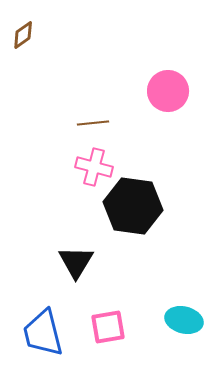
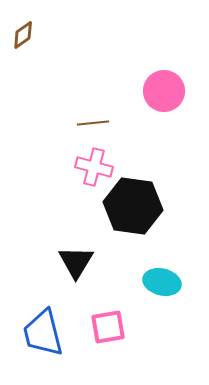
pink circle: moved 4 px left
cyan ellipse: moved 22 px left, 38 px up
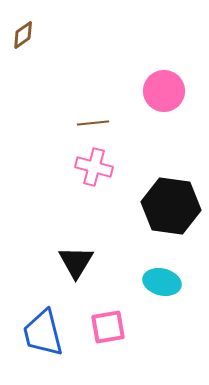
black hexagon: moved 38 px right
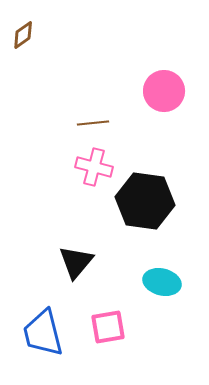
black hexagon: moved 26 px left, 5 px up
black triangle: rotated 9 degrees clockwise
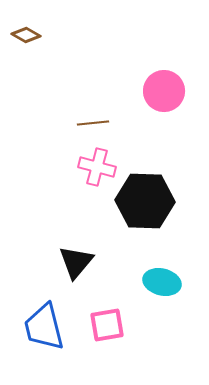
brown diamond: moved 3 px right; rotated 64 degrees clockwise
pink cross: moved 3 px right
black hexagon: rotated 6 degrees counterclockwise
pink square: moved 1 px left, 2 px up
blue trapezoid: moved 1 px right, 6 px up
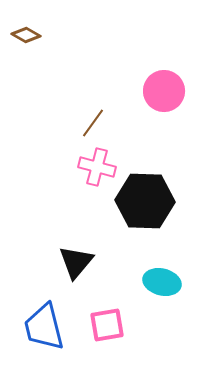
brown line: rotated 48 degrees counterclockwise
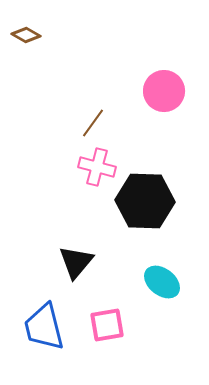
cyan ellipse: rotated 24 degrees clockwise
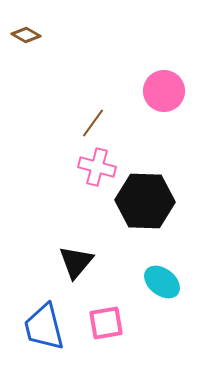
pink square: moved 1 px left, 2 px up
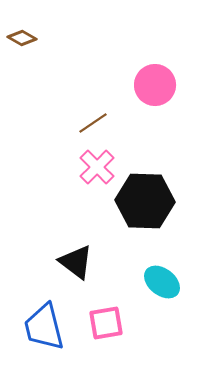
brown diamond: moved 4 px left, 3 px down
pink circle: moved 9 px left, 6 px up
brown line: rotated 20 degrees clockwise
pink cross: rotated 30 degrees clockwise
black triangle: rotated 33 degrees counterclockwise
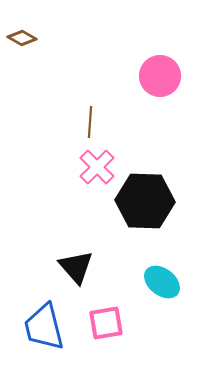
pink circle: moved 5 px right, 9 px up
brown line: moved 3 px left, 1 px up; rotated 52 degrees counterclockwise
black triangle: moved 5 px down; rotated 12 degrees clockwise
